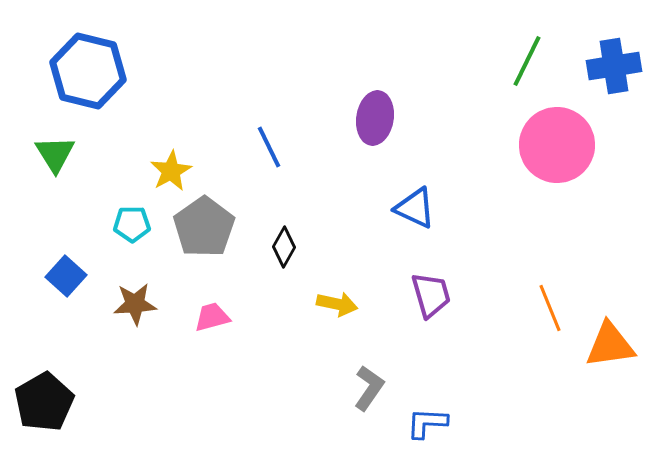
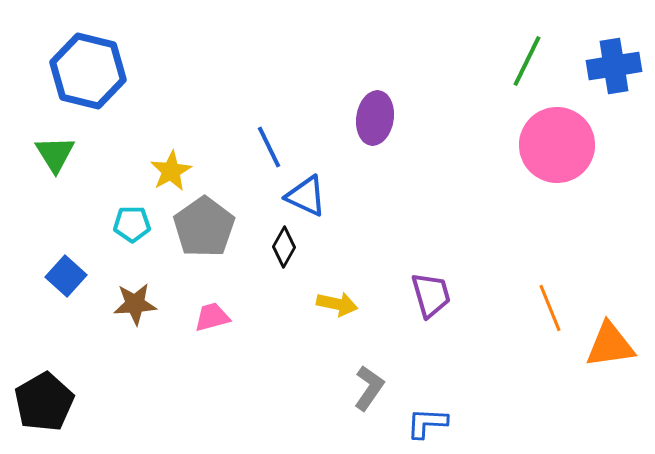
blue triangle: moved 109 px left, 12 px up
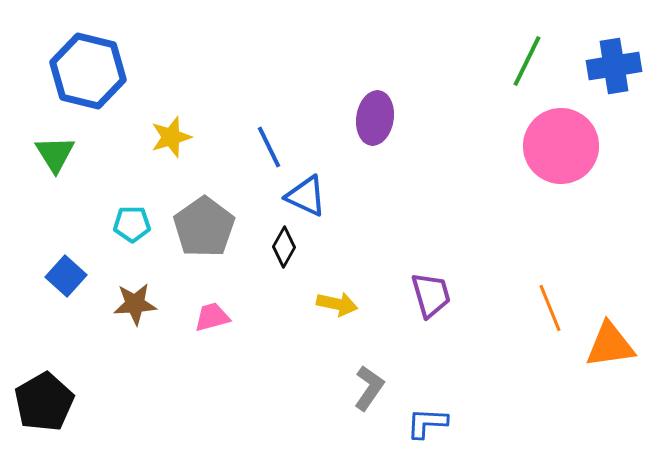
pink circle: moved 4 px right, 1 px down
yellow star: moved 34 px up; rotated 12 degrees clockwise
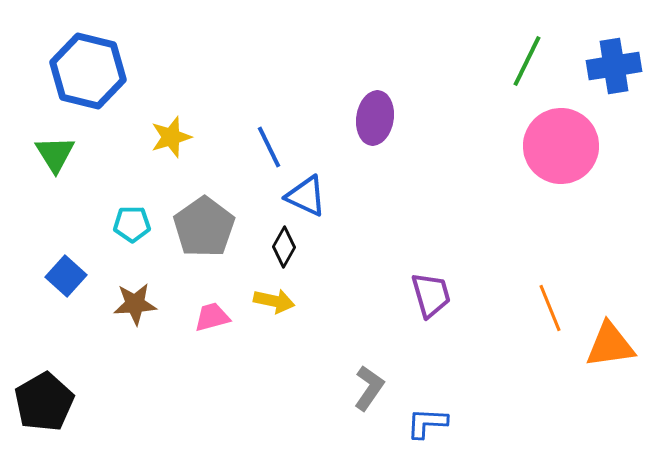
yellow arrow: moved 63 px left, 3 px up
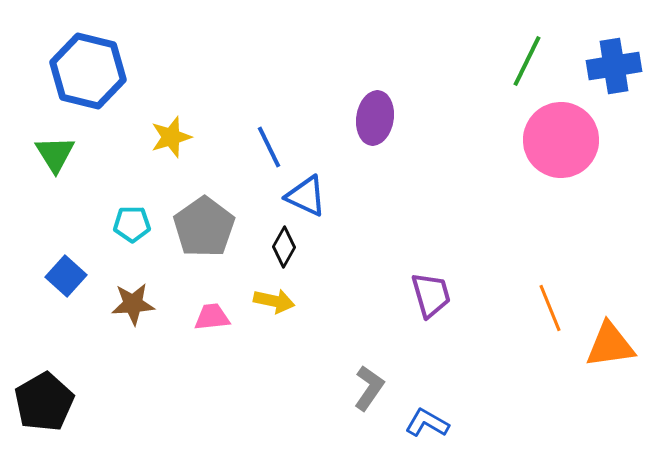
pink circle: moved 6 px up
brown star: moved 2 px left
pink trapezoid: rotated 9 degrees clockwise
blue L-shape: rotated 27 degrees clockwise
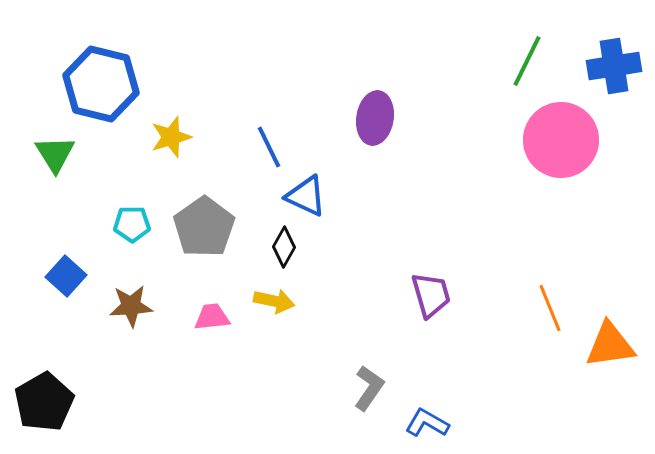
blue hexagon: moved 13 px right, 13 px down
brown star: moved 2 px left, 2 px down
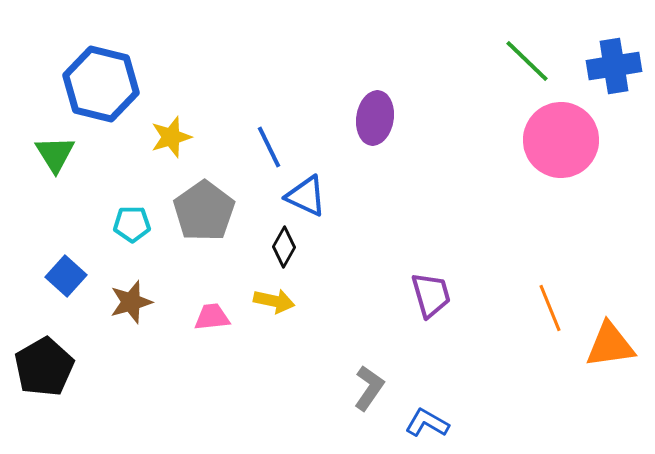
green line: rotated 72 degrees counterclockwise
gray pentagon: moved 16 px up
brown star: moved 4 px up; rotated 12 degrees counterclockwise
black pentagon: moved 35 px up
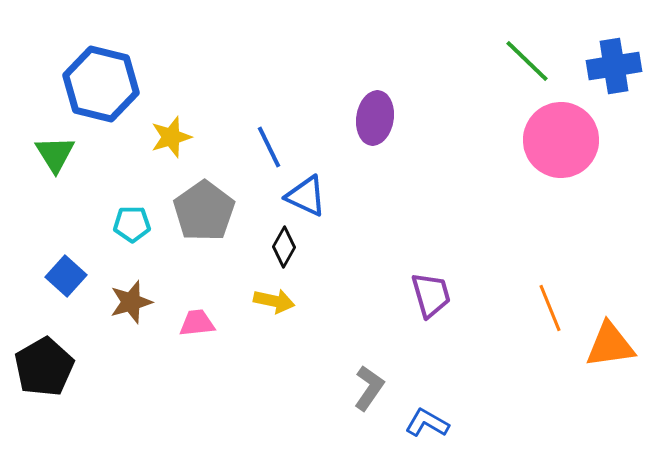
pink trapezoid: moved 15 px left, 6 px down
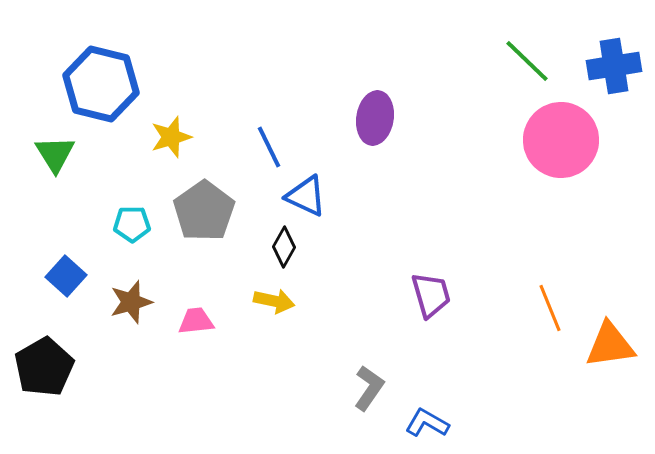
pink trapezoid: moved 1 px left, 2 px up
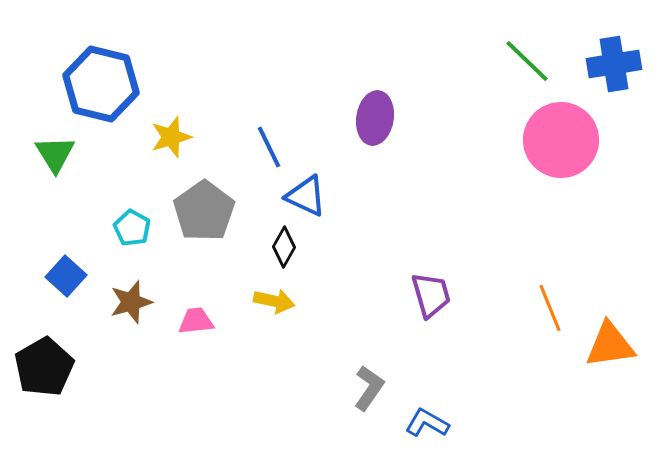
blue cross: moved 2 px up
cyan pentagon: moved 4 px down; rotated 30 degrees clockwise
